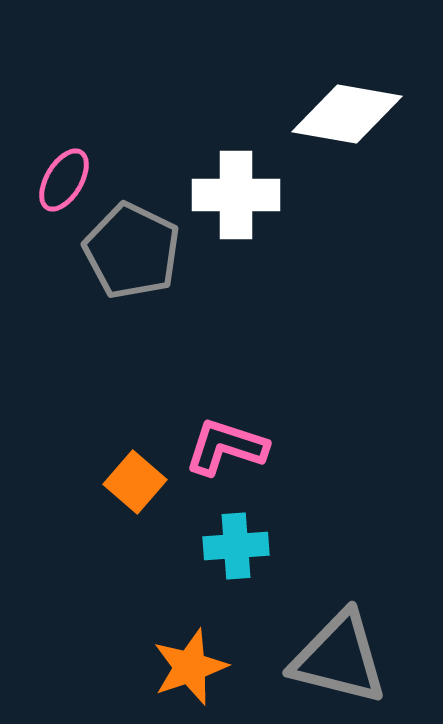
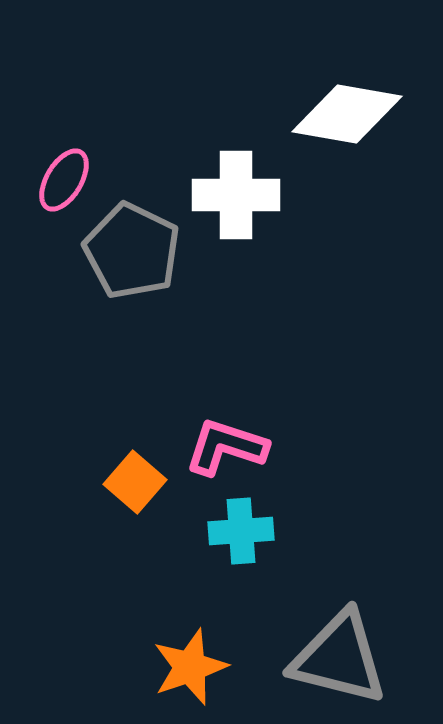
cyan cross: moved 5 px right, 15 px up
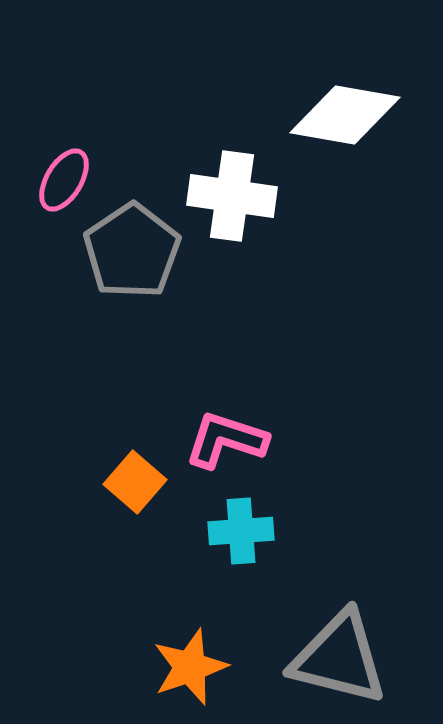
white diamond: moved 2 px left, 1 px down
white cross: moved 4 px left, 1 px down; rotated 8 degrees clockwise
gray pentagon: rotated 12 degrees clockwise
pink L-shape: moved 7 px up
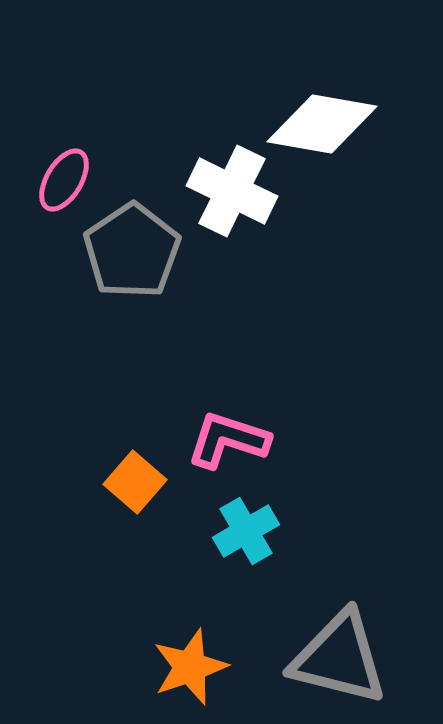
white diamond: moved 23 px left, 9 px down
white cross: moved 5 px up; rotated 18 degrees clockwise
pink L-shape: moved 2 px right
cyan cross: moved 5 px right; rotated 26 degrees counterclockwise
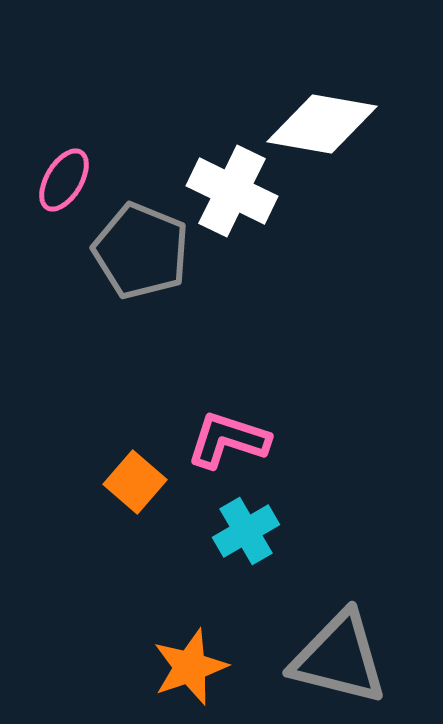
gray pentagon: moved 9 px right; rotated 16 degrees counterclockwise
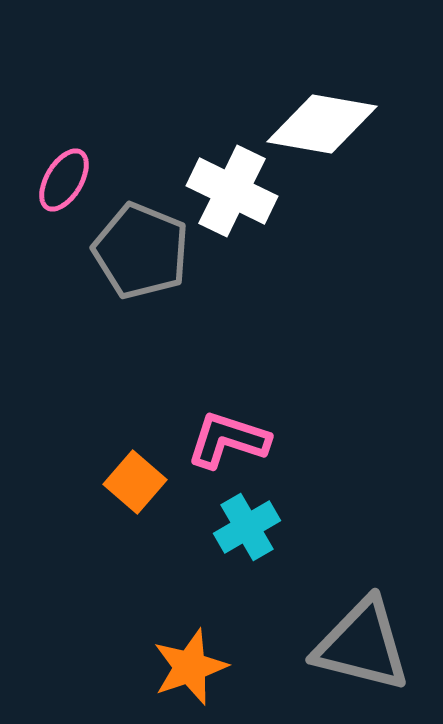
cyan cross: moved 1 px right, 4 px up
gray triangle: moved 23 px right, 13 px up
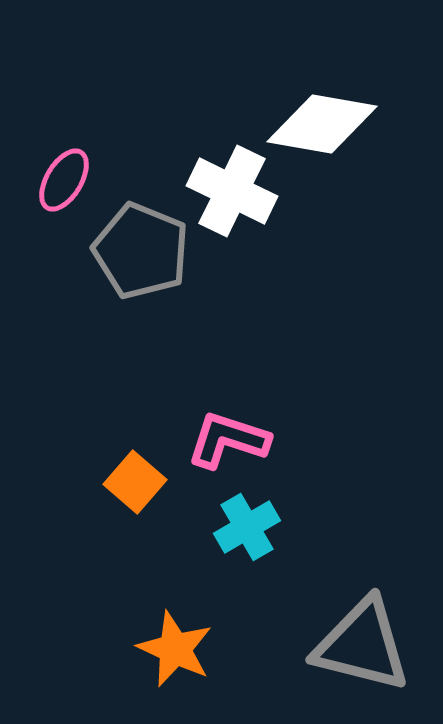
orange star: moved 15 px left, 18 px up; rotated 28 degrees counterclockwise
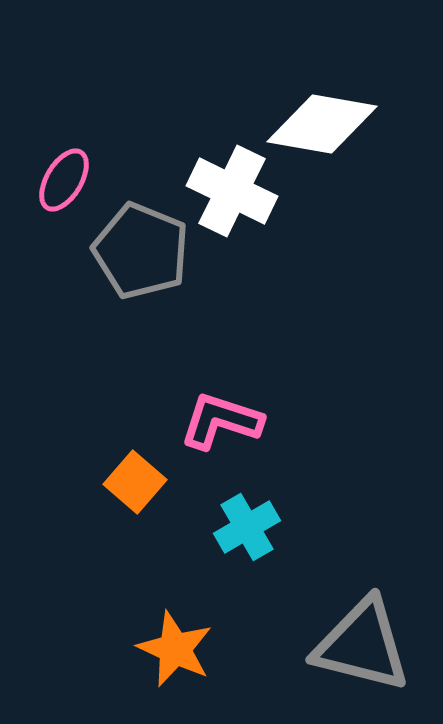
pink L-shape: moved 7 px left, 19 px up
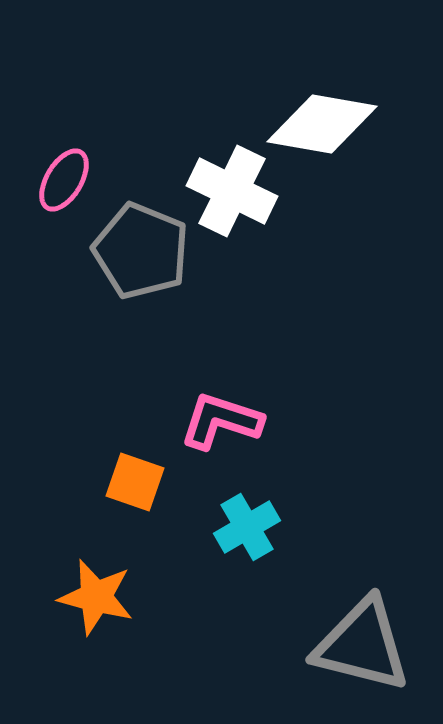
orange square: rotated 22 degrees counterclockwise
orange star: moved 79 px left, 52 px up; rotated 10 degrees counterclockwise
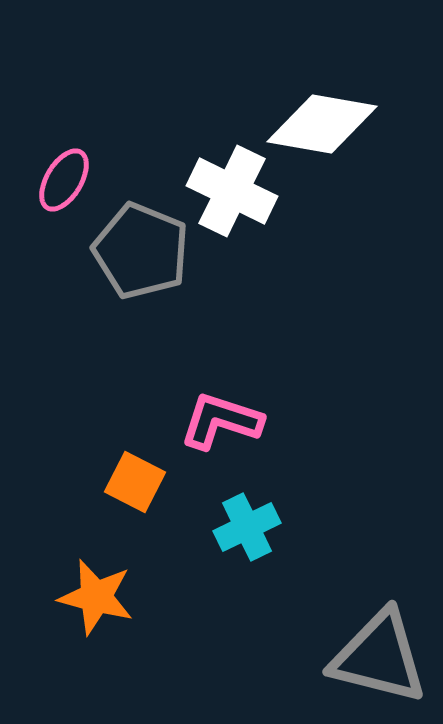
orange square: rotated 8 degrees clockwise
cyan cross: rotated 4 degrees clockwise
gray triangle: moved 17 px right, 12 px down
